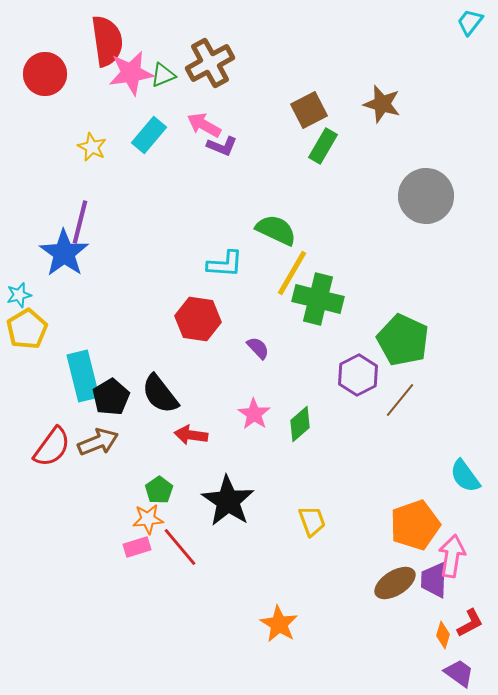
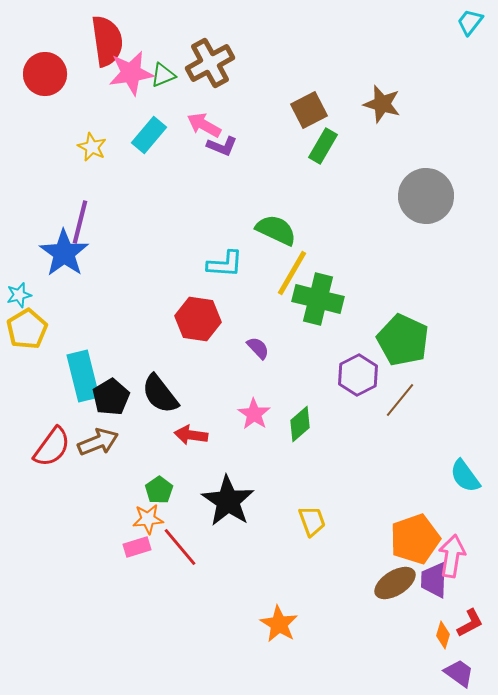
orange pentagon at (415, 525): moved 14 px down
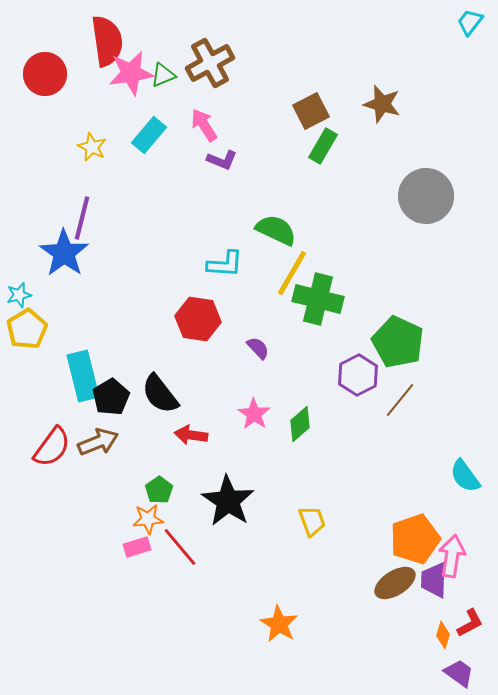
brown square at (309, 110): moved 2 px right, 1 px down
pink arrow at (204, 125): rotated 28 degrees clockwise
purple L-shape at (222, 146): moved 14 px down
purple line at (80, 222): moved 2 px right, 4 px up
green pentagon at (403, 340): moved 5 px left, 2 px down
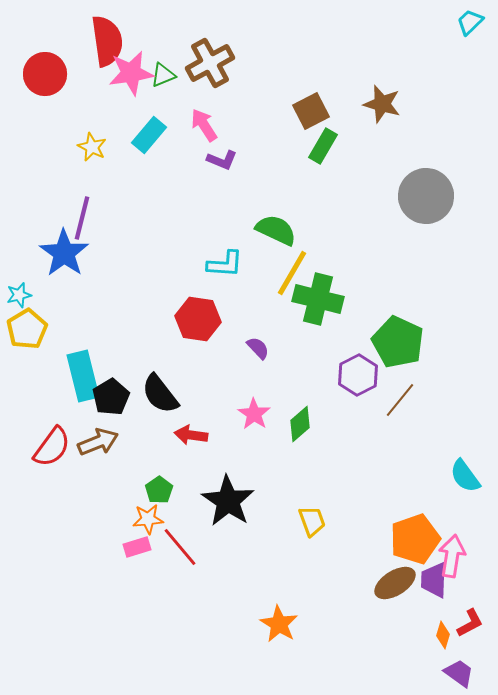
cyan trapezoid at (470, 22): rotated 8 degrees clockwise
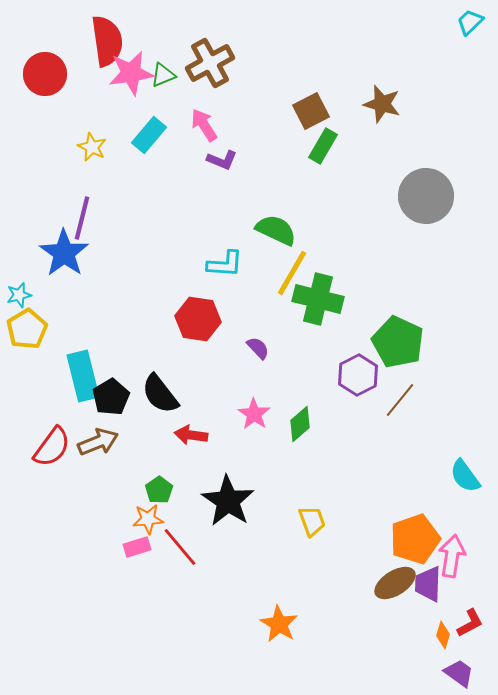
purple trapezoid at (434, 580): moved 6 px left, 4 px down
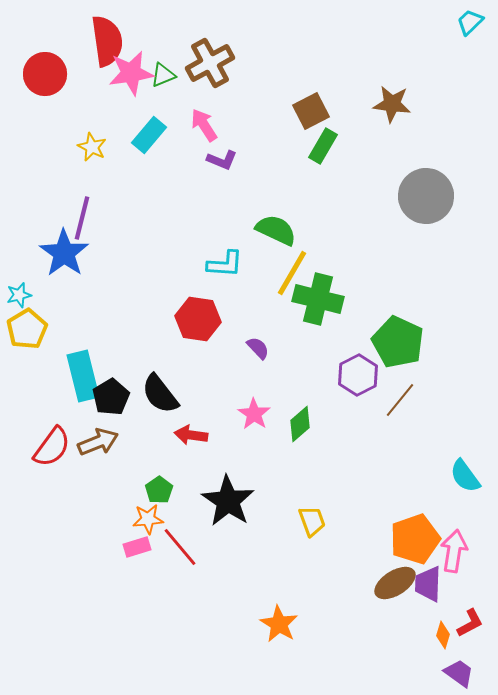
brown star at (382, 104): moved 10 px right; rotated 9 degrees counterclockwise
pink arrow at (452, 556): moved 2 px right, 5 px up
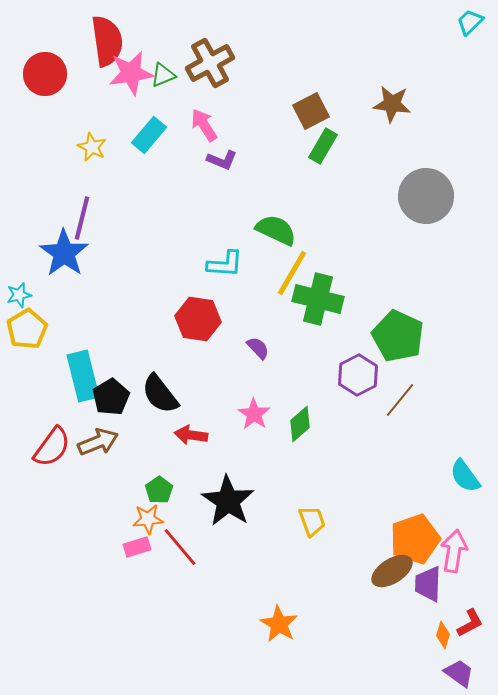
green pentagon at (398, 342): moved 6 px up
brown ellipse at (395, 583): moved 3 px left, 12 px up
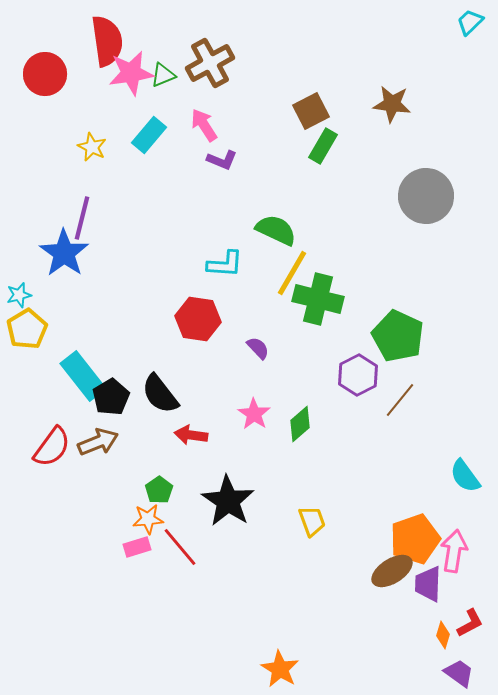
cyan rectangle at (83, 376): rotated 24 degrees counterclockwise
orange star at (279, 624): moved 1 px right, 45 px down
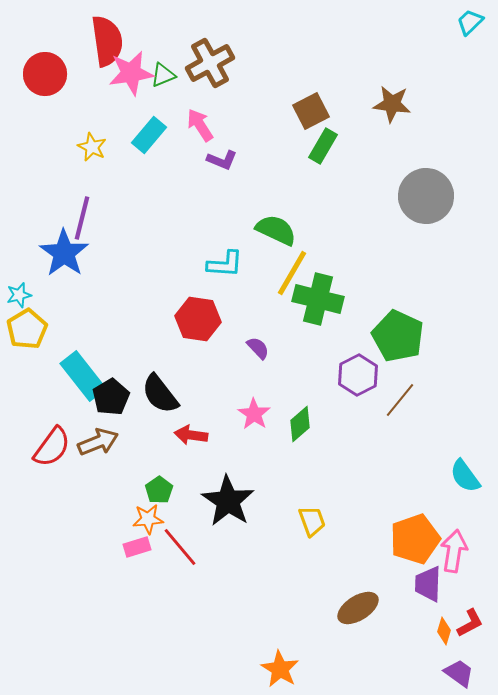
pink arrow at (204, 125): moved 4 px left
brown ellipse at (392, 571): moved 34 px left, 37 px down
orange diamond at (443, 635): moved 1 px right, 4 px up
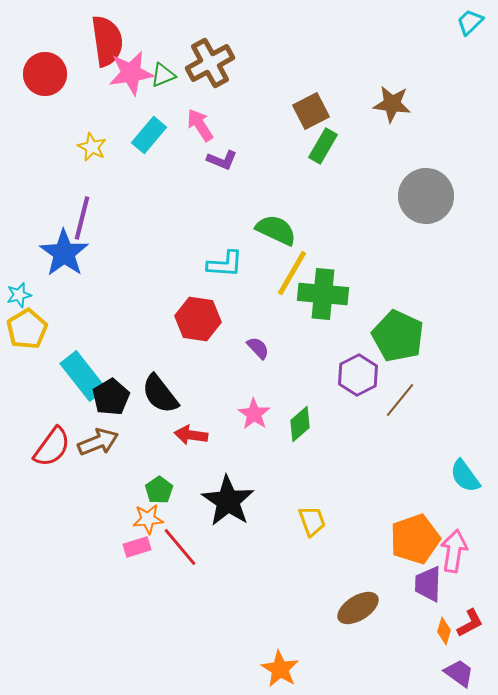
green cross at (318, 299): moved 5 px right, 5 px up; rotated 9 degrees counterclockwise
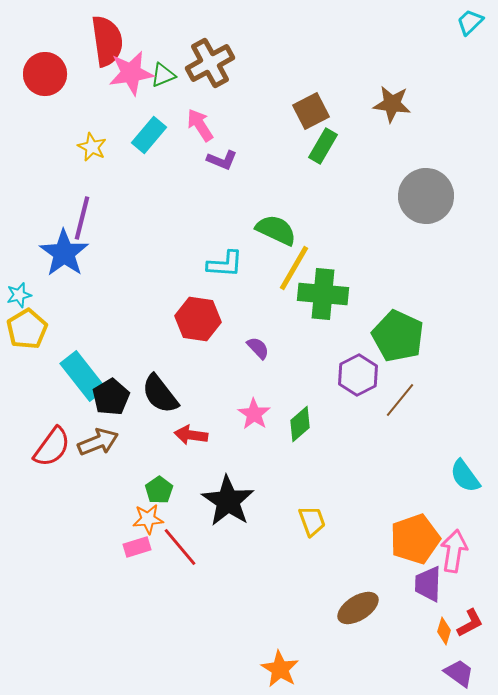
yellow line at (292, 273): moved 2 px right, 5 px up
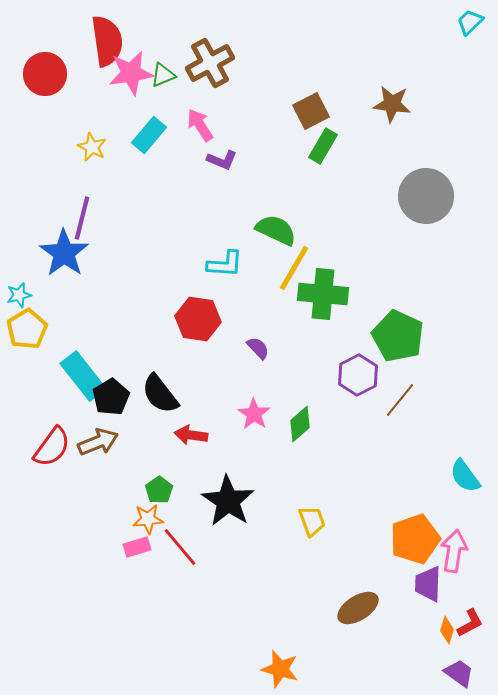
orange diamond at (444, 631): moved 3 px right, 1 px up
orange star at (280, 669): rotated 15 degrees counterclockwise
